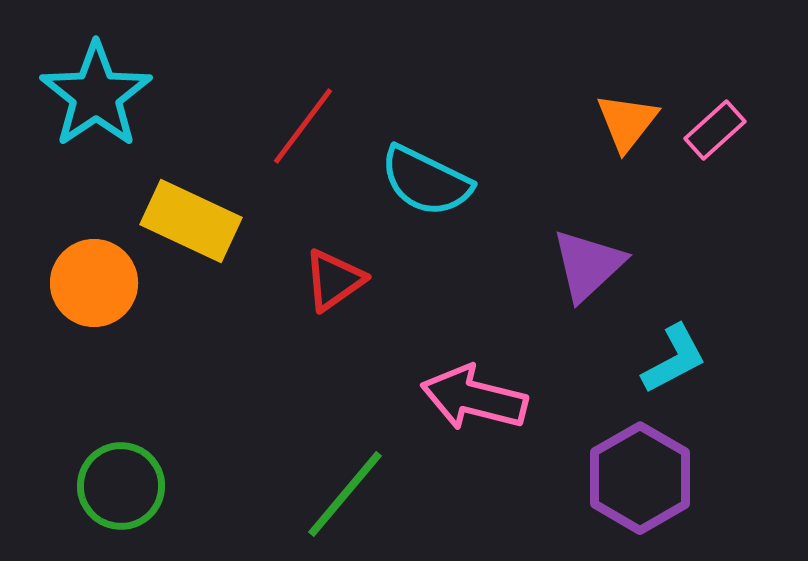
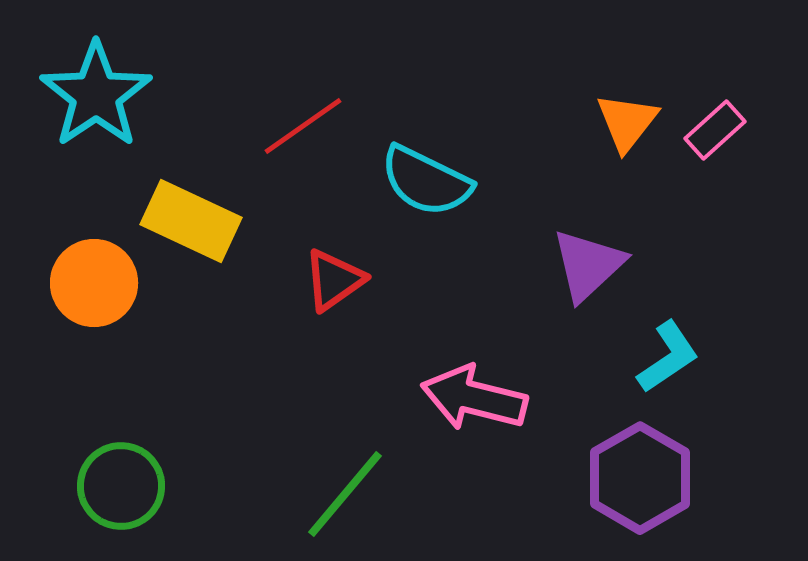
red line: rotated 18 degrees clockwise
cyan L-shape: moved 6 px left, 2 px up; rotated 6 degrees counterclockwise
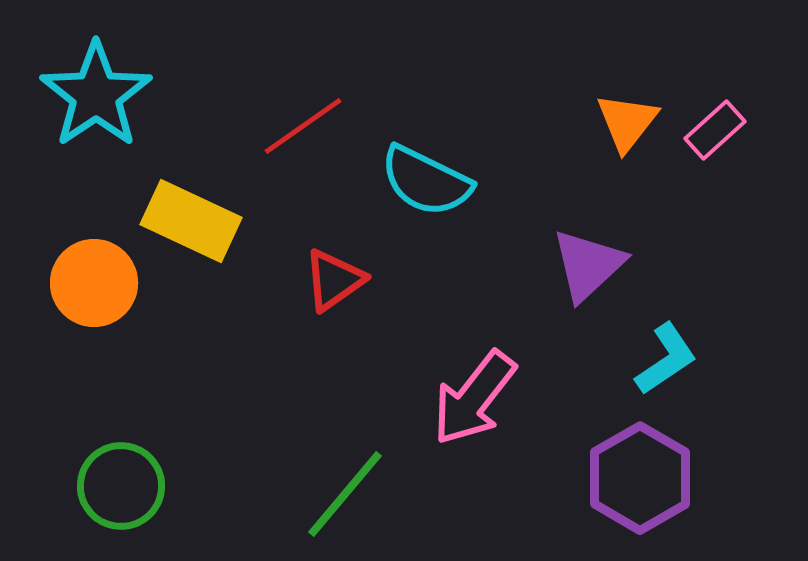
cyan L-shape: moved 2 px left, 2 px down
pink arrow: rotated 66 degrees counterclockwise
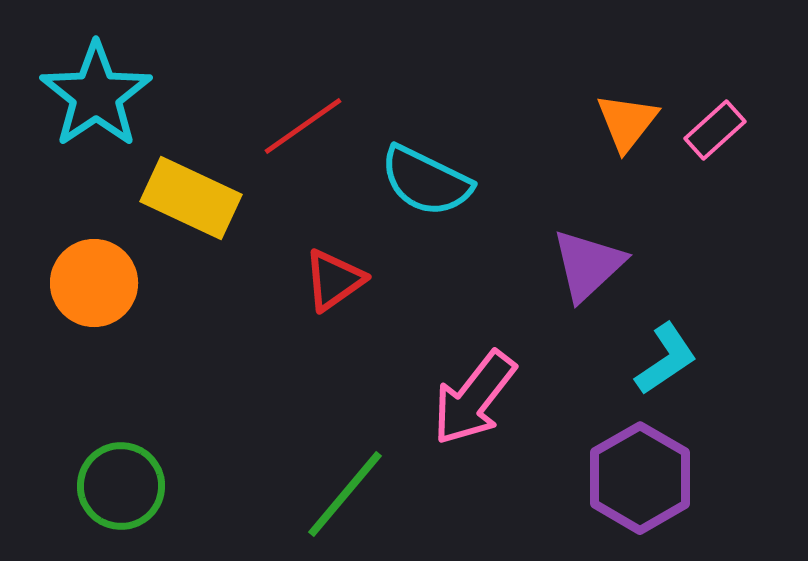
yellow rectangle: moved 23 px up
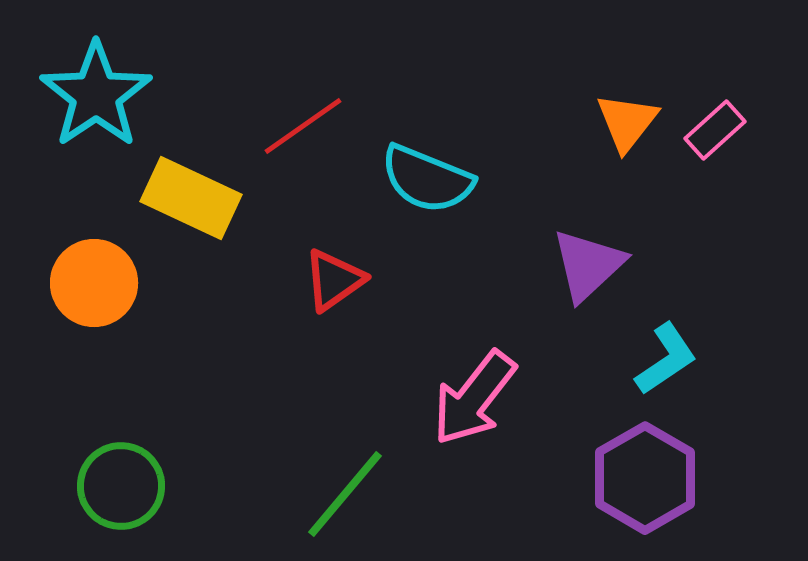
cyan semicircle: moved 1 px right, 2 px up; rotated 4 degrees counterclockwise
purple hexagon: moved 5 px right
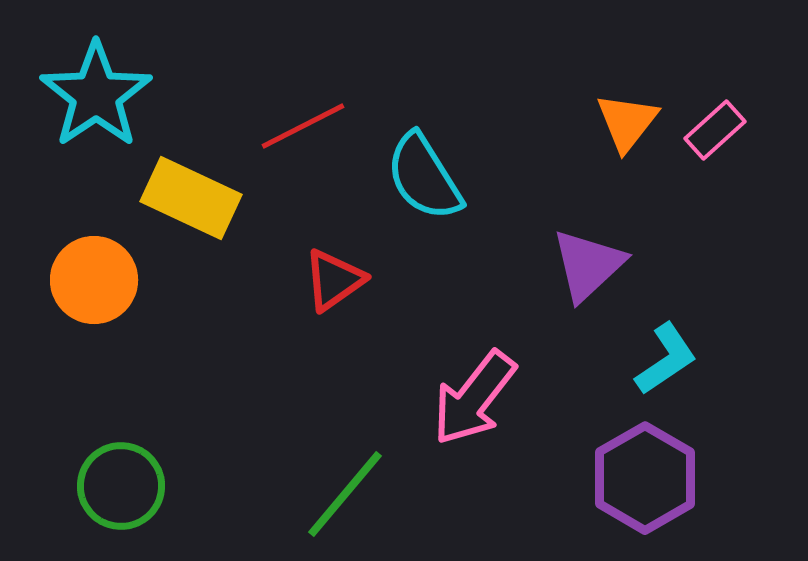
red line: rotated 8 degrees clockwise
cyan semicircle: moved 3 px left, 2 px up; rotated 36 degrees clockwise
orange circle: moved 3 px up
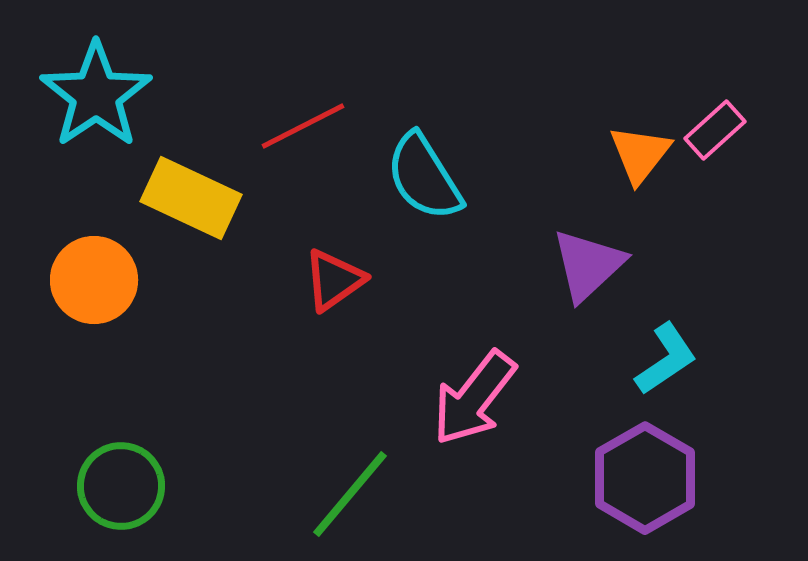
orange triangle: moved 13 px right, 32 px down
green line: moved 5 px right
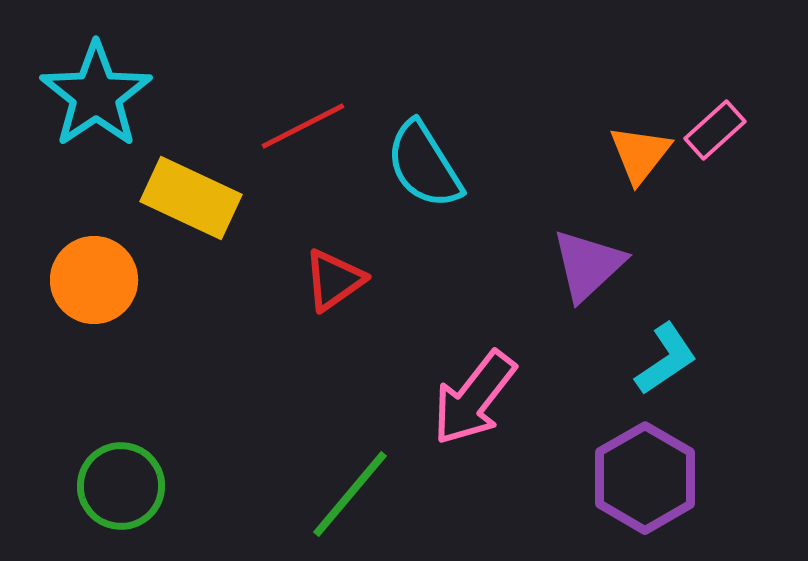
cyan semicircle: moved 12 px up
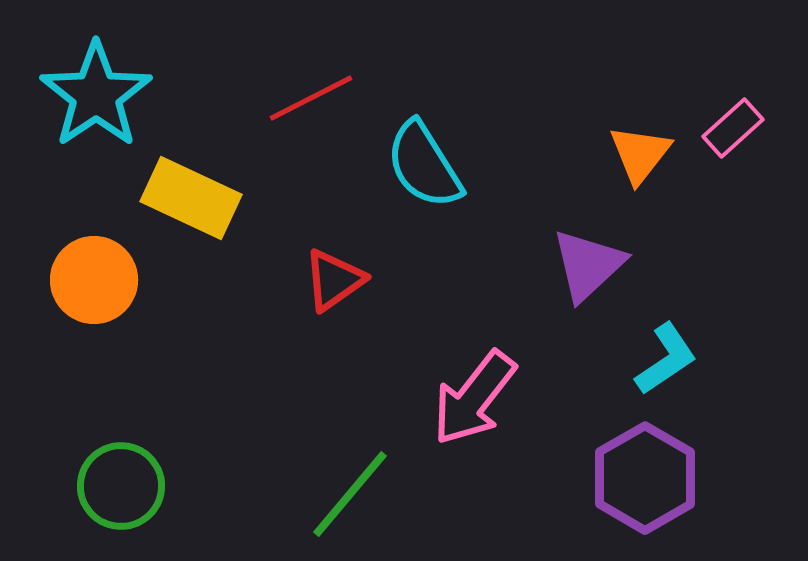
red line: moved 8 px right, 28 px up
pink rectangle: moved 18 px right, 2 px up
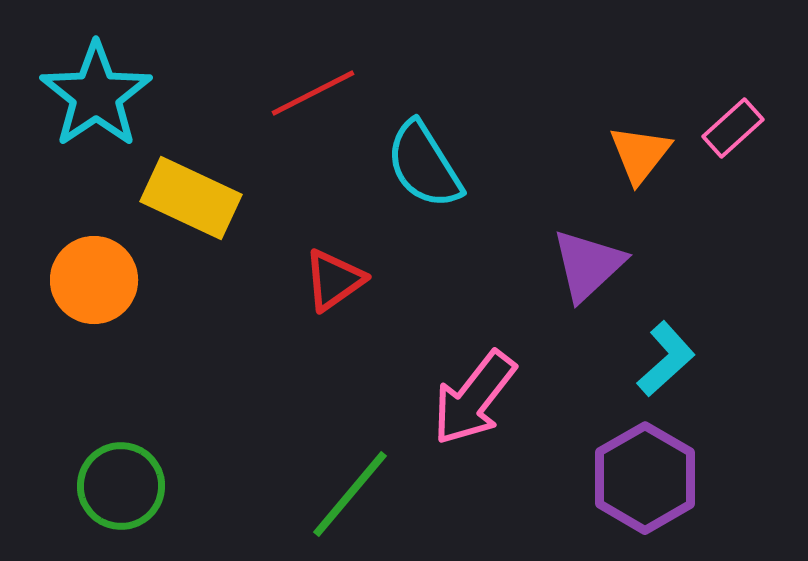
red line: moved 2 px right, 5 px up
cyan L-shape: rotated 8 degrees counterclockwise
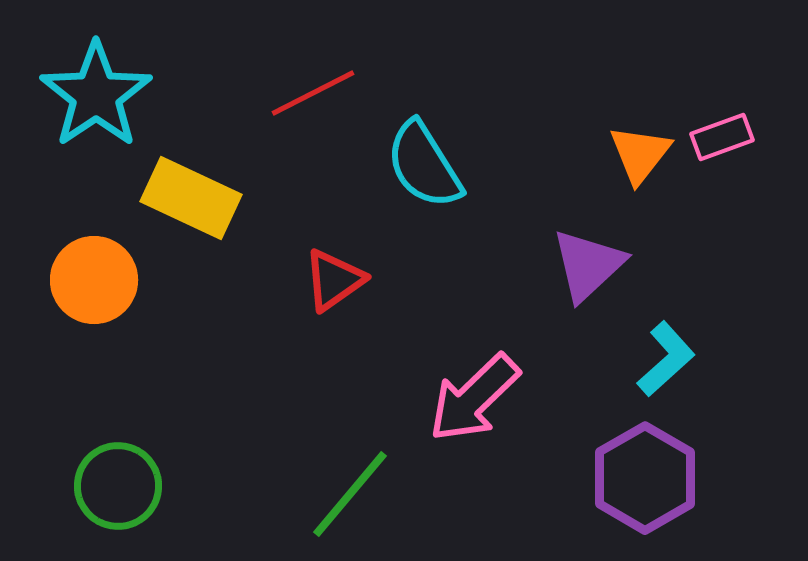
pink rectangle: moved 11 px left, 9 px down; rotated 22 degrees clockwise
pink arrow: rotated 8 degrees clockwise
green circle: moved 3 px left
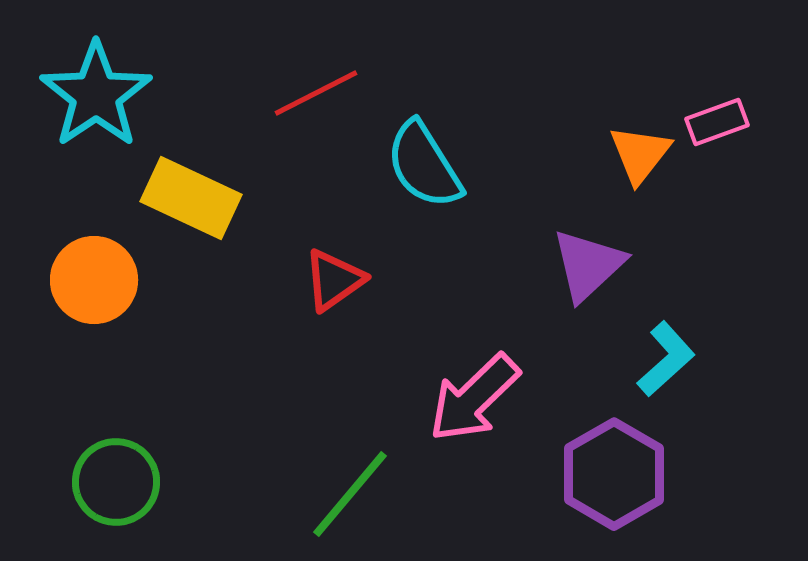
red line: moved 3 px right
pink rectangle: moved 5 px left, 15 px up
purple hexagon: moved 31 px left, 4 px up
green circle: moved 2 px left, 4 px up
